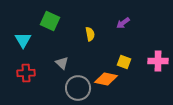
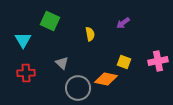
pink cross: rotated 12 degrees counterclockwise
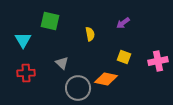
green square: rotated 12 degrees counterclockwise
yellow square: moved 5 px up
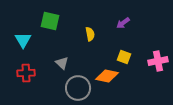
orange diamond: moved 1 px right, 3 px up
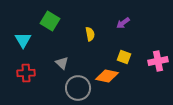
green square: rotated 18 degrees clockwise
